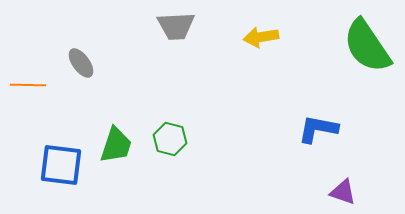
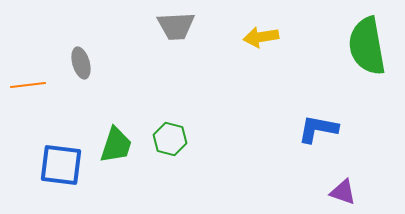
green semicircle: rotated 24 degrees clockwise
gray ellipse: rotated 20 degrees clockwise
orange line: rotated 8 degrees counterclockwise
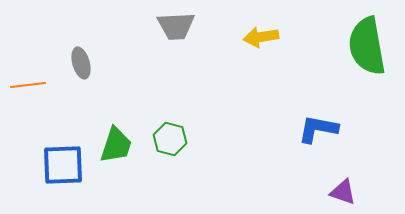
blue square: moved 2 px right; rotated 9 degrees counterclockwise
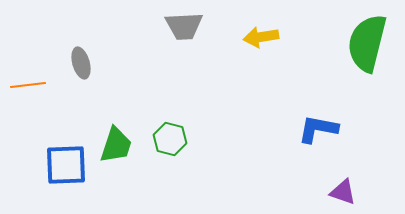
gray trapezoid: moved 8 px right
green semicircle: moved 3 px up; rotated 24 degrees clockwise
blue square: moved 3 px right
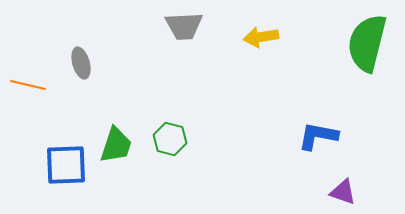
orange line: rotated 20 degrees clockwise
blue L-shape: moved 7 px down
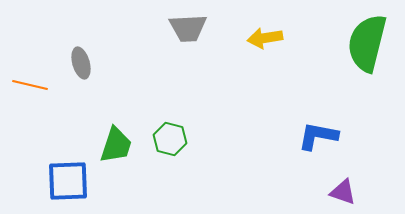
gray trapezoid: moved 4 px right, 2 px down
yellow arrow: moved 4 px right, 1 px down
orange line: moved 2 px right
blue square: moved 2 px right, 16 px down
